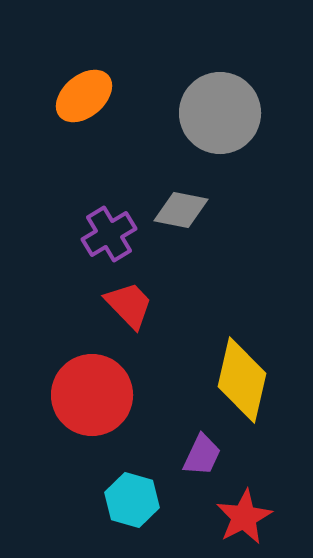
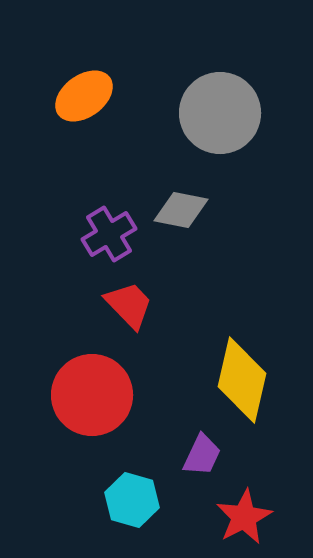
orange ellipse: rotated 4 degrees clockwise
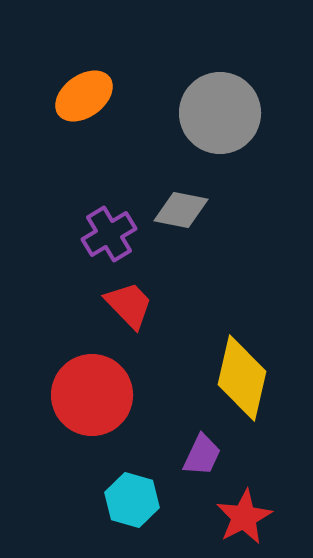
yellow diamond: moved 2 px up
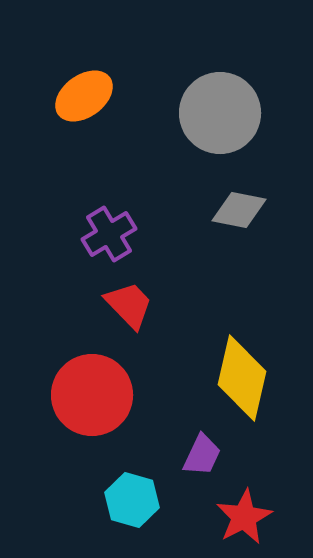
gray diamond: moved 58 px right
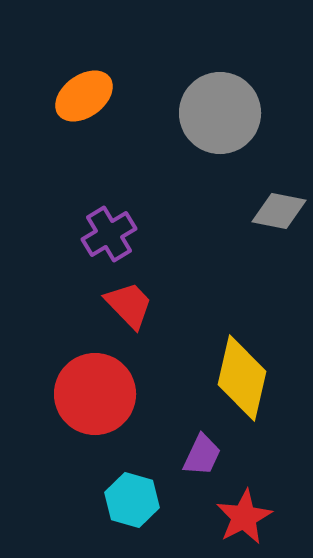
gray diamond: moved 40 px right, 1 px down
red circle: moved 3 px right, 1 px up
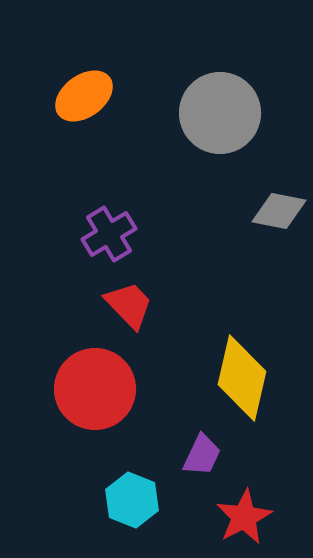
red circle: moved 5 px up
cyan hexagon: rotated 6 degrees clockwise
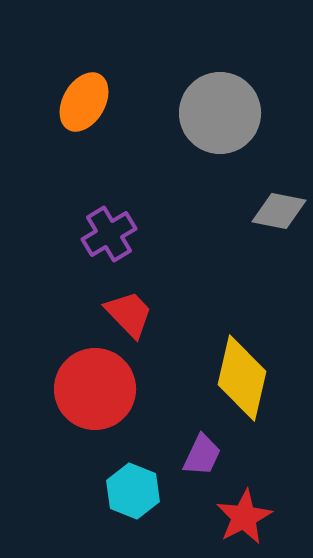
orange ellipse: moved 6 px down; rotated 24 degrees counterclockwise
red trapezoid: moved 9 px down
cyan hexagon: moved 1 px right, 9 px up
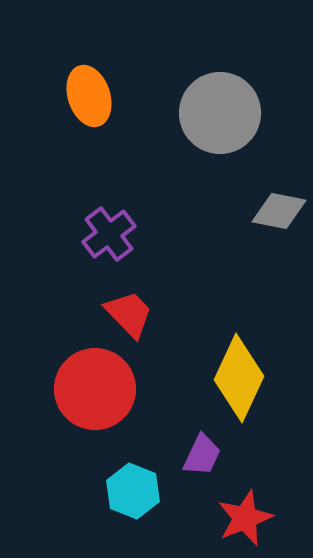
orange ellipse: moved 5 px right, 6 px up; rotated 48 degrees counterclockwise
purple cross: rotated 6 degrees counterclockwise
yellow diamond: moved 3 px left; rotated 12 degrees clockwise
red star: moved 1 px right, 1 px down; rotated 6 degrees clockwise
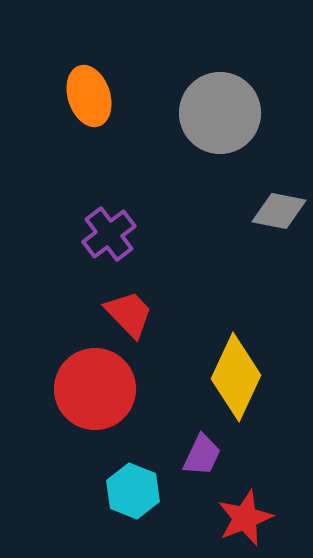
yellow diamond: moved 3 px left, 1 px up
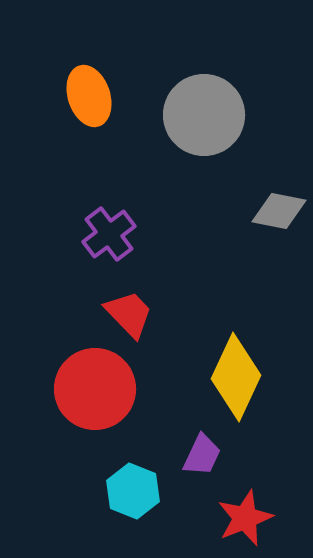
gray circle: moved 16 px left, 2 px down
